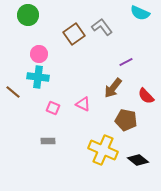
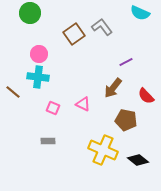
green circle: moved 2 px right, 2 px up
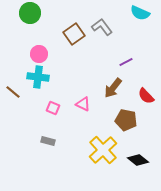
gray rectangle: rotated 16 degrees clockwise
yellow cross: rotated 24 degrees clockwise
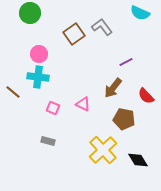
brown pentagon: moved 2 px left, 1 px up
black diamond: rotated 20 degrees clockwise
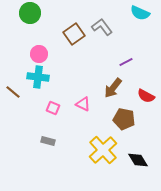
red semicircle: rotated 18 degrees counterclockwise
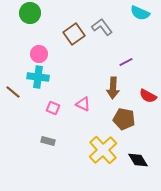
brown arrow: rotated 35 degrees counterclockwise
red semicircle: moved 2 px right
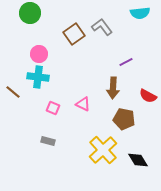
cyan semicircle: rotated 30 degrees counterclockwise
